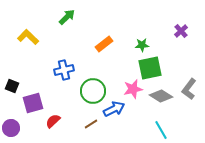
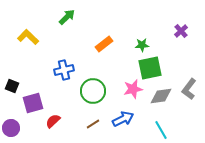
gray diamond: rotated 40 degrees counterclockwise
blue arrow: moved 9 px right, 10 px down
brown line: moved 2 px right
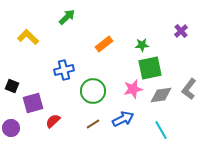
gray diamond: moved 1 px up
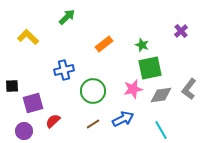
green star: rotated 24 degrees clockwise
black square: rotated 24 degrees counterclockwise
purple circle: moved 13 px right, 3 px down
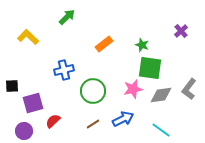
green square: rotated 20 degrees clockwise
cyan line: rotated 24 degrees counterclockwise
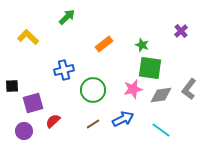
green circle: moved 1 px up
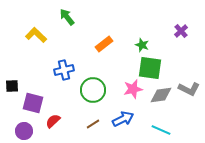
green arrow: rotated 84 degrees counterclockwise
yellow L-shape: moved 8 px right, 2 px up
gray L-shape: rotated 100 degrees counterclockwise
purple square: rotated 30 degrees clockwise
cyan line: rotated 12 degrees counterclockwise
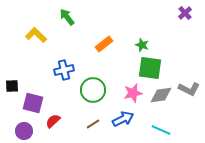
purple cross: moved 4 px right, 18 px up
pink star: moved 4 px down
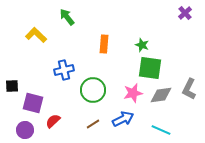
orange rectangle: rotated 48 degrees counterclockwise
gray L-shape: rotated 90 degrees clockwise
purple circle: moved 1 px right, 1 px up
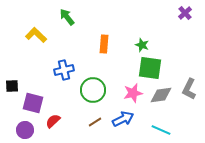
brown line: moved 2 px right, 2 px up
